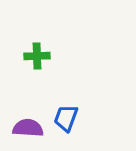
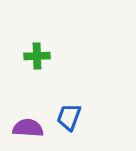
blue trapezoid: moved 3 px right, 1 px up
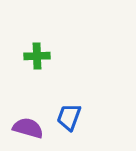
purple semicircle: rotated 12 degrees clockwise
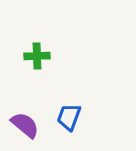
purple semicircle: moved 3 px left, 3 px up; rotated 24 degrees clockwise
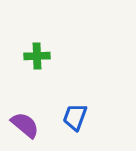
blue trapezoid: moved 6 px right
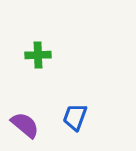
green cross: moved 1 px right, 1 px up
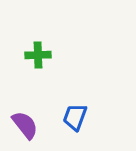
purple semicircle: rotated 12 degrees clockwise
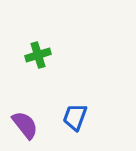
green cross: rotated 15 degrees counterclockwise
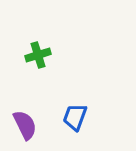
purple semicircle: rotated 12 degrees clockwise
